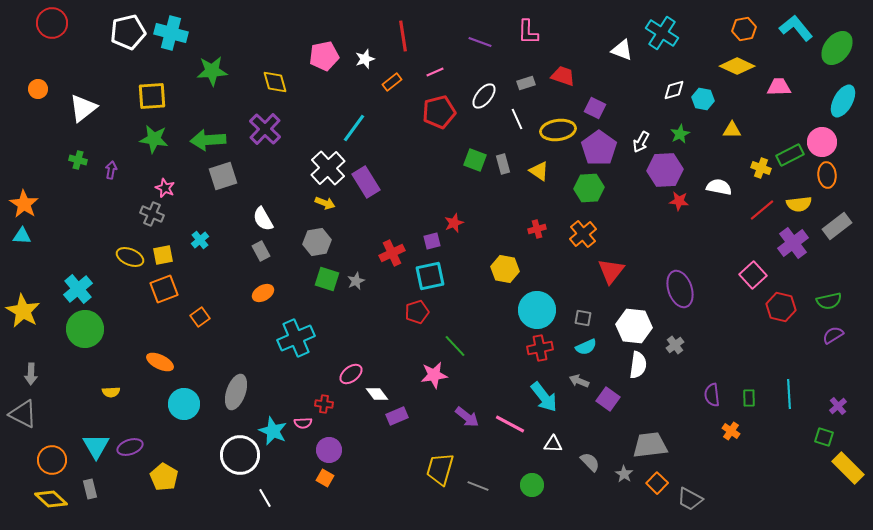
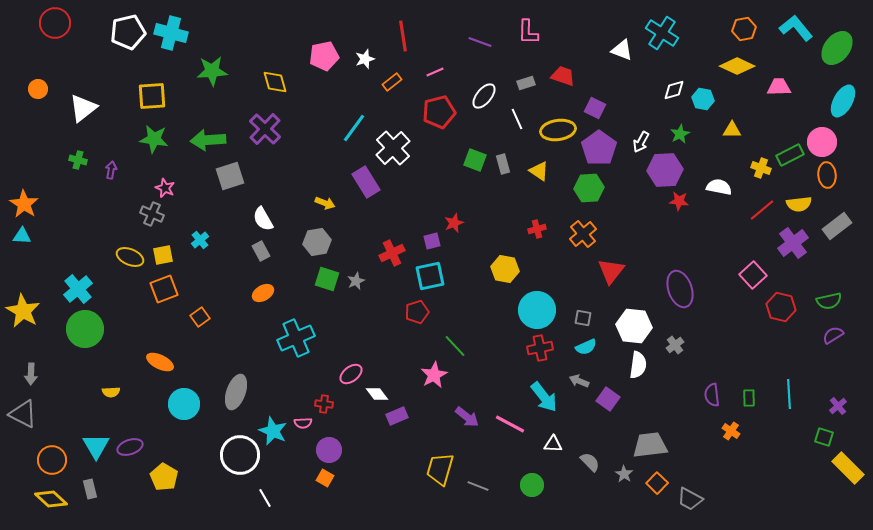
red circle at (52, 23): moved 3 px right
white cross at (328, 168): moved 65 px right, 20 px up
gray square at (223, 176): moved 7 px right
pink star at (434, 375): rotated 20 degrees counterclockwise
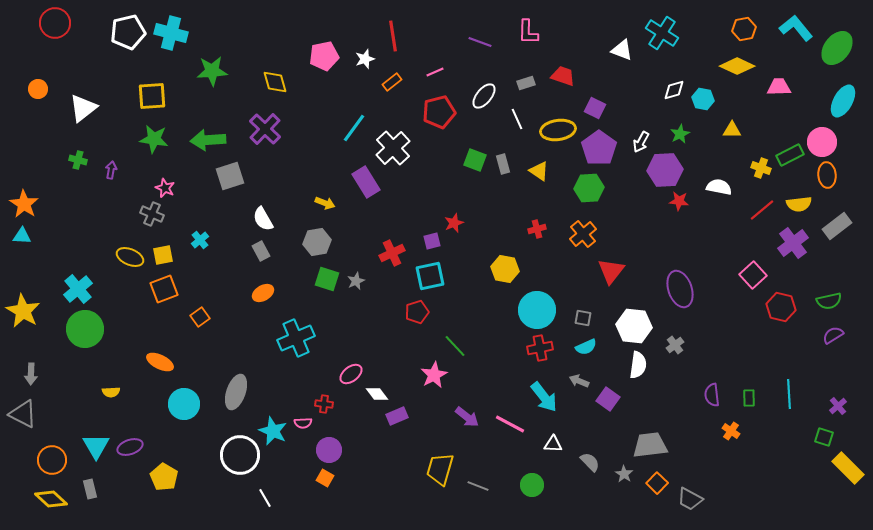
red line at (403, 36): moved 10 px left
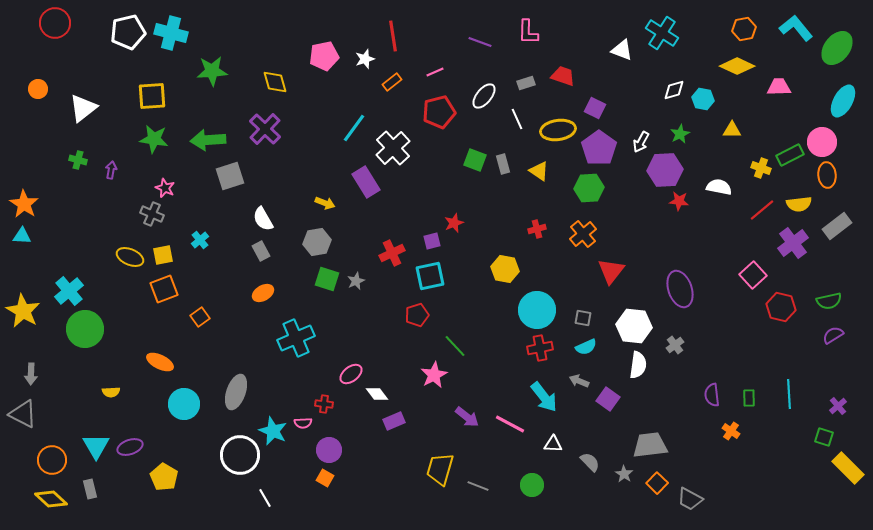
cyan cross at (78, 289): moved 9 px left, 2 px down
red pentagon at (417, 312): moved 3 px down
purple rectangle at (397, 416): moved 3 px left, 5 px down
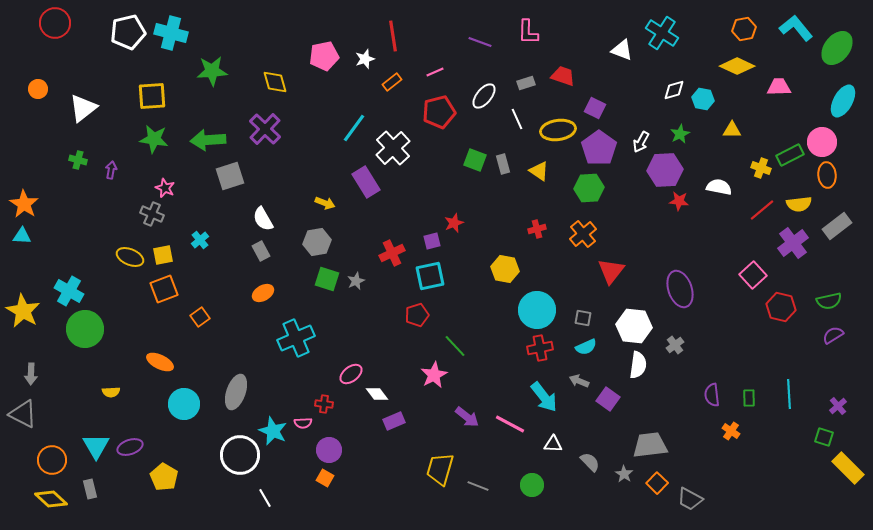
cyan cross at (69, 291): rotated 20 degrees counterclockwise
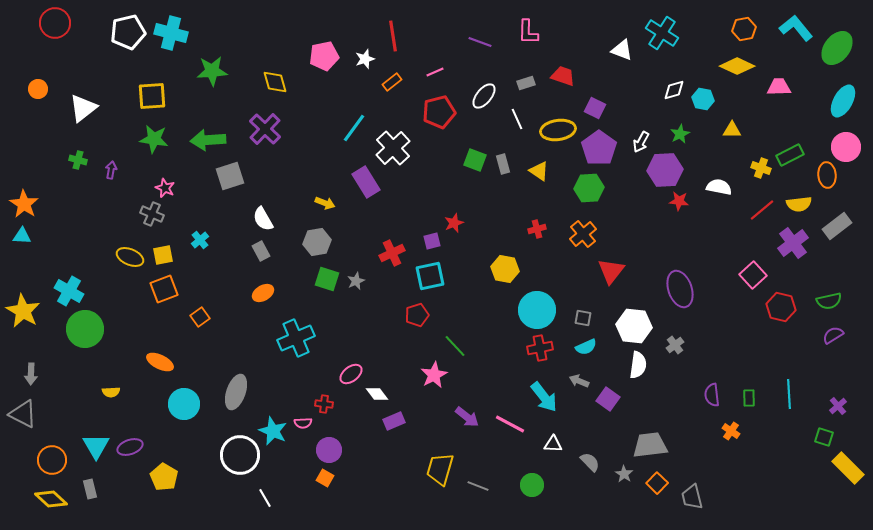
pink circle at (822, 142): moved 24 px right, 5 px down
gray trapezoid at (690, 499): moved 2 px right, 2 px up; rotated 48 degrees clockwise
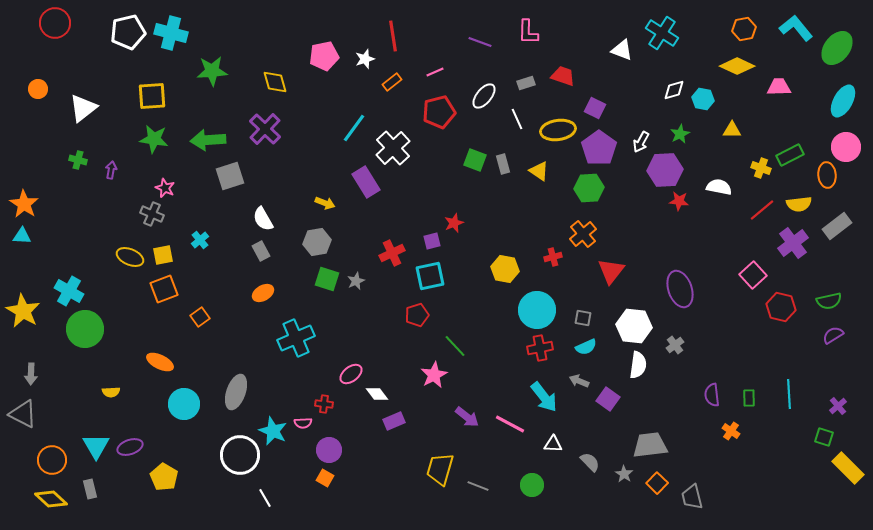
red cross at (537, 229): moved 16 px right, 28 px down
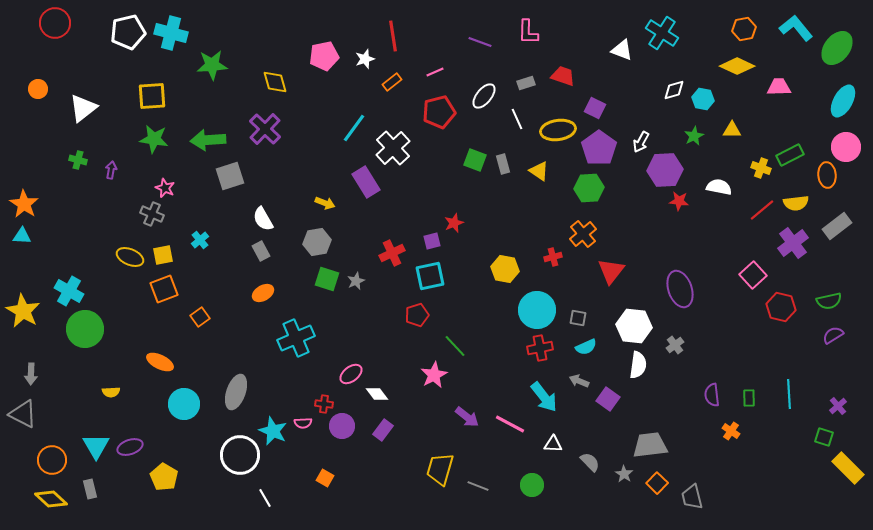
green star at (212, 71): moved 6 px up
green star at (680, 134): moved 14 px right, 2 px down
yellow semicircle at (799, 204): moved 3 px left, 1 px up
gray square at (583, 318): moved 5 px left
purple rectangle at (394, 421): moved 11 px left, 9 px down; rotated 30 degrees counterclockwise
purple circle at (329, 450): moved 13 px right, 24 px up
